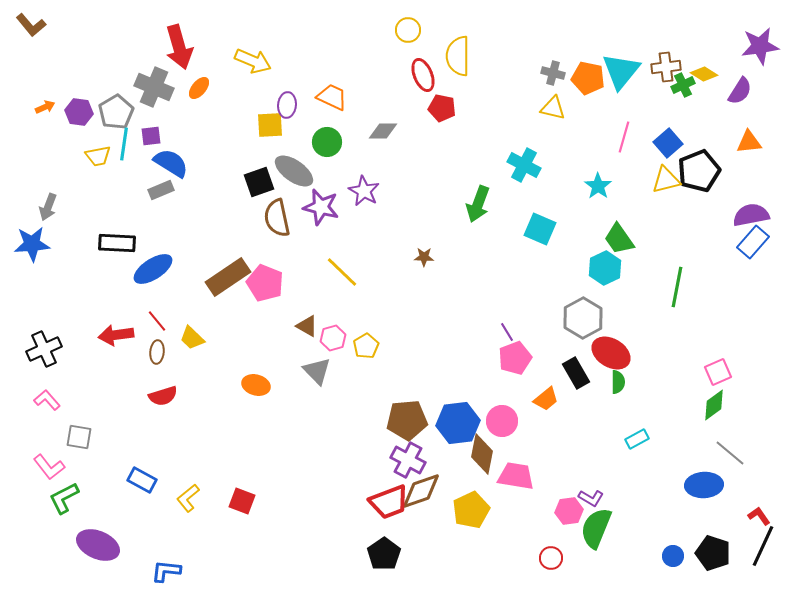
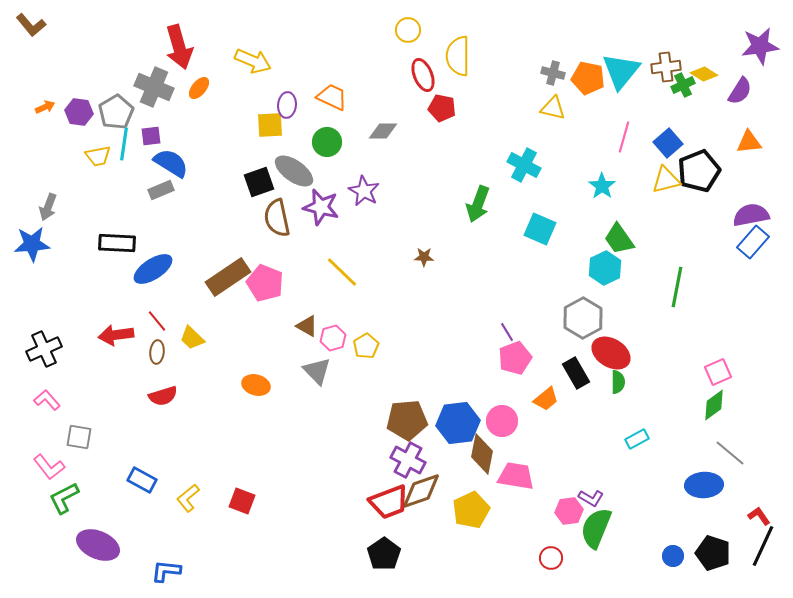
cyan star at (598, 186): moved 4 px right
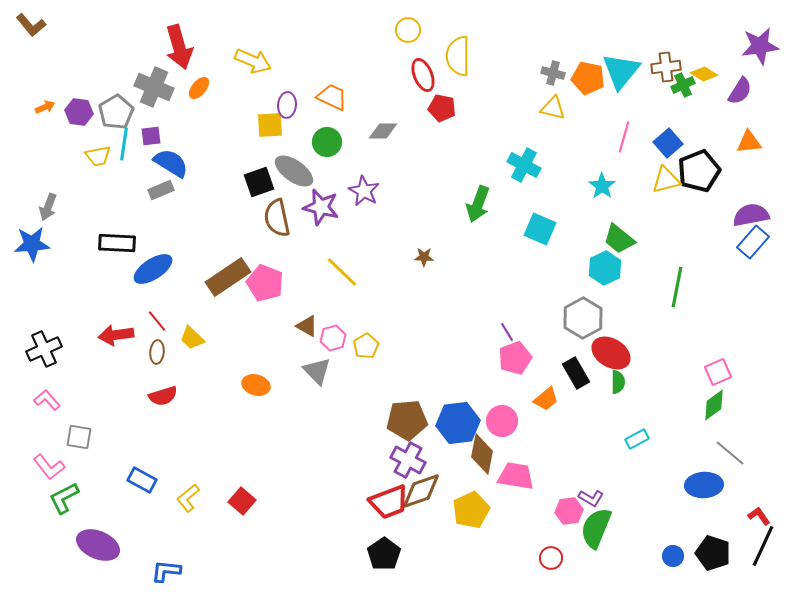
green trapezoid at (619, 239): rotated 16 degrees counterclockwise
red square at (242, 501): rotated 20 degrees clockwise
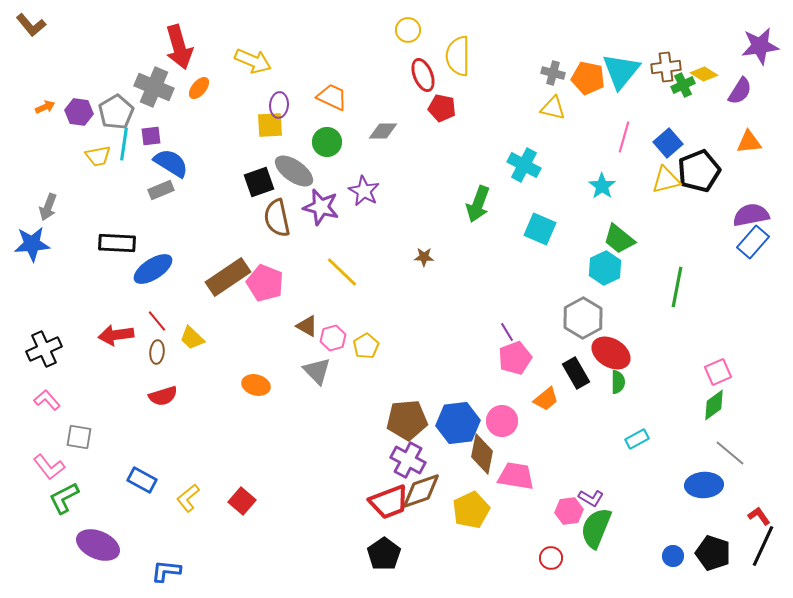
purple ellipse at (287, 105): moved 8 px left
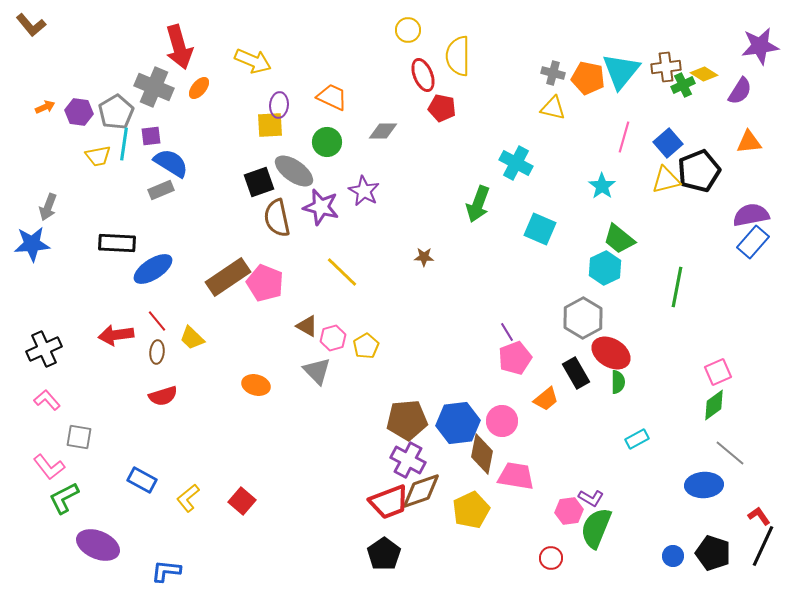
cyan cross at (524, 165): moved 8 px left, 2 px up
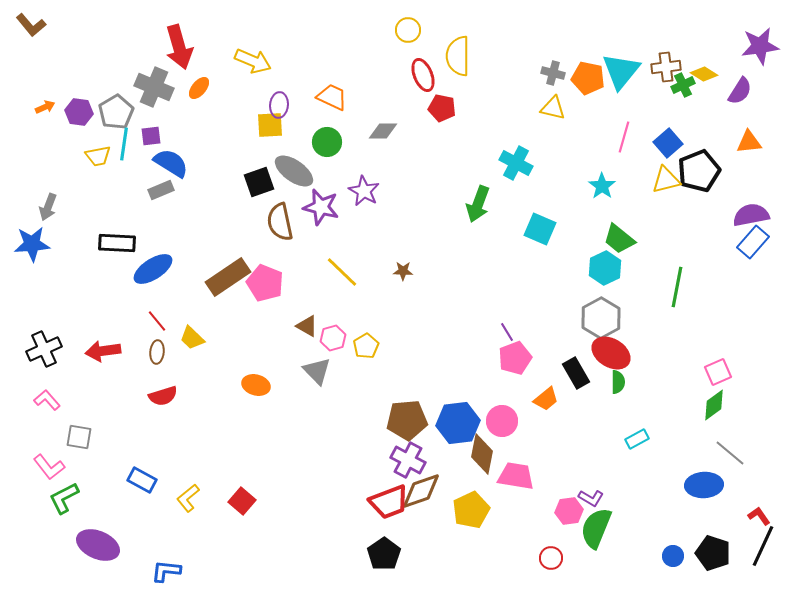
brown semicircle at (277, 218): moved 3 px right, 4 px down
brown star at (424, 257): moved 21 px left, 14 px down
gray hexagon at (583, 318): moved 18 px right
red arrow at (116, 335): moved 13 px left, 16 px down
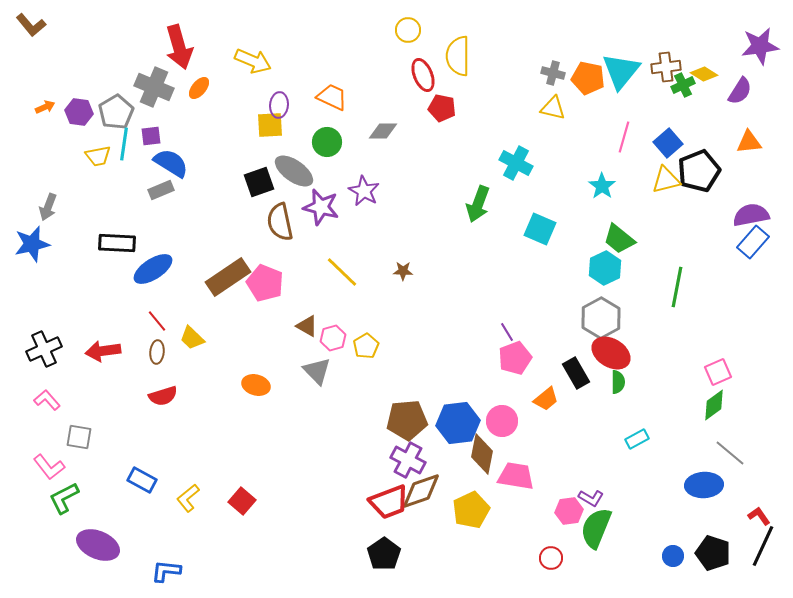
blue star at (32, 244): rotated 9 degrees counterclockwise
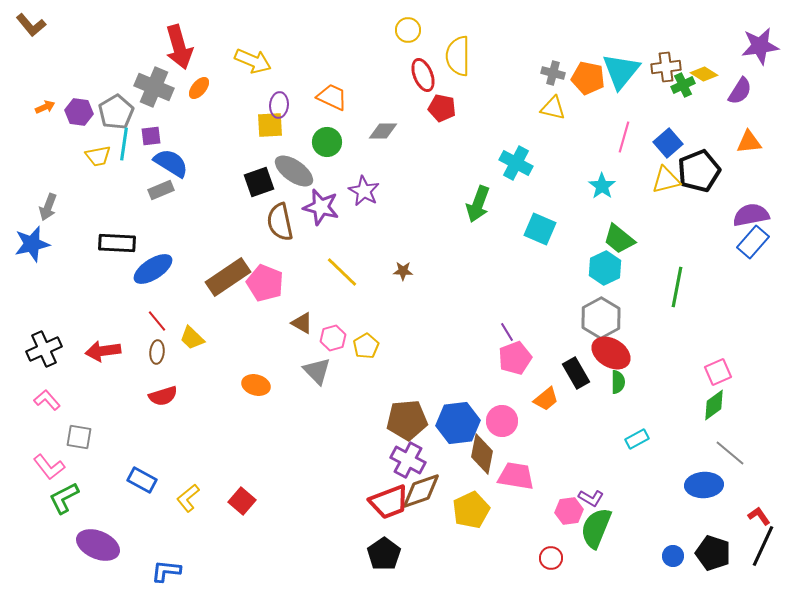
brown triangle at (307, 326): moved 5 px left, 3 px up
